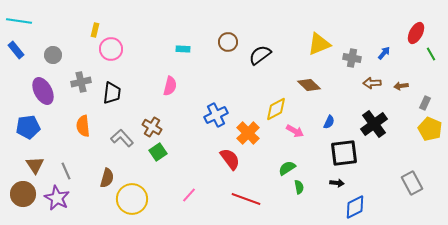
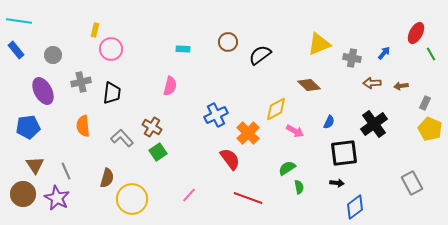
red line at (246, 199): moved 2 px right, 1 px up
blue diamond at (355, 207): rotated 10 degrees counterclockwise
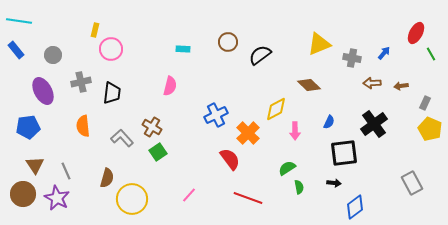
pink arrow at (295, 131): rotated 60 degrees clockwise
black arrow at (337, 183): moved 3 px left
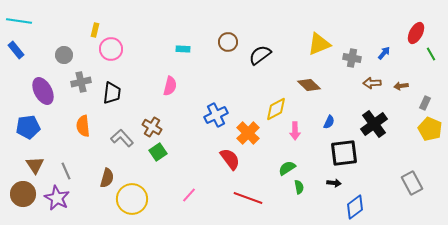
gray circle at (53, 55): moved 11 px right
